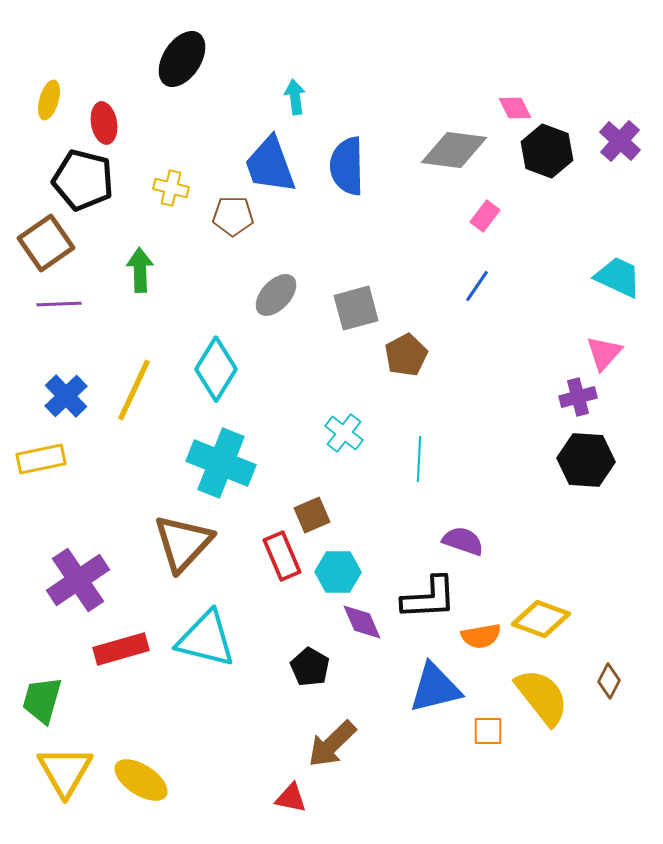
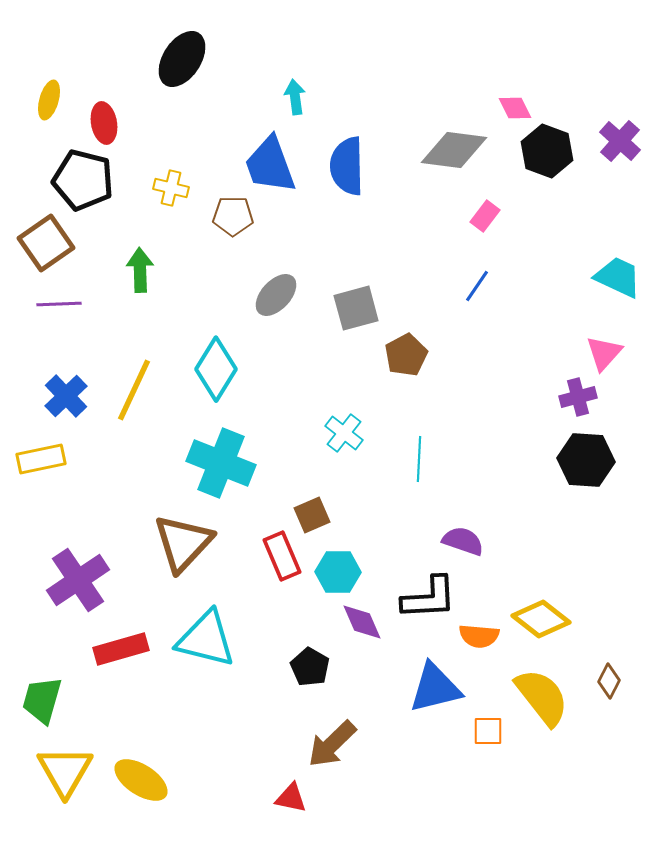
yellow diamond at (541, 619): rotated 18 degrees clockwise
orange semicircle at (481, 636): moved 2 px left; rotated 15 degrees clockwise
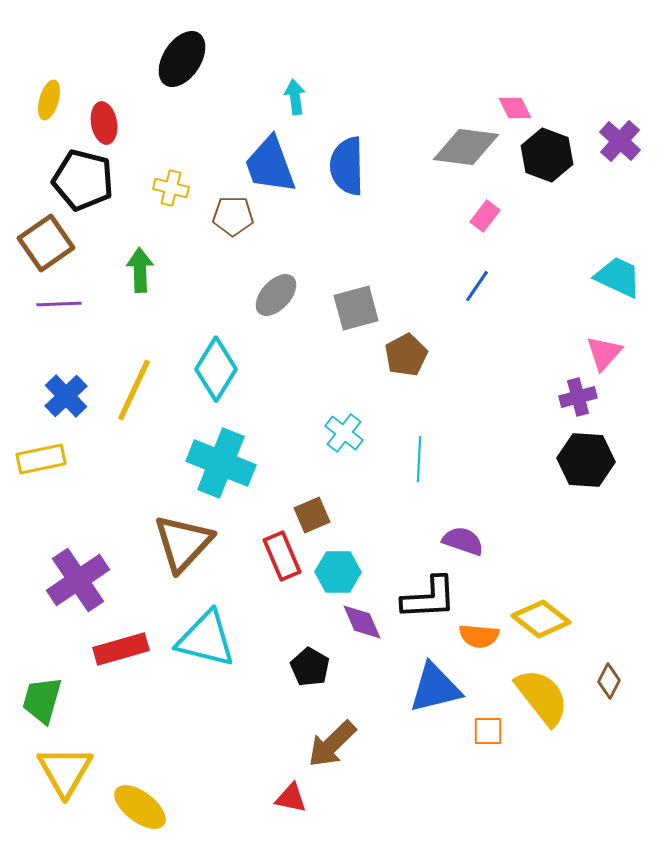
gray diamond at (454, 150): moved 12 px right, 3 px up
black hexagon at (547, 151): moved 4 px down
yellow ellipse at (141, 780): moved 1 px left, 27 px down; rotated 4 degrees clockwise
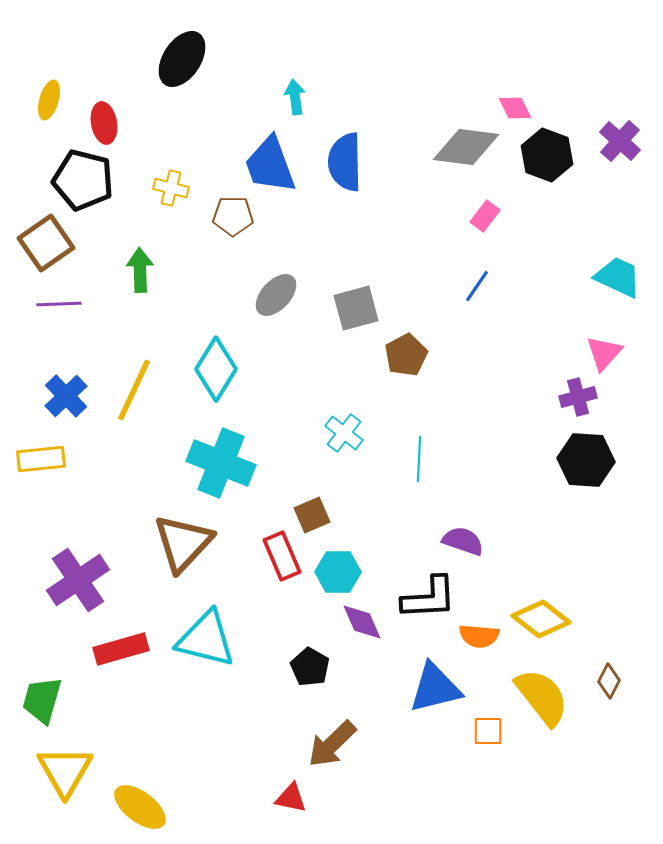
blue semicircle at (347, 166): moved 2 px left, 4 px up
yellow rectangle at (41, 459): rotated 6 degrees clockwise
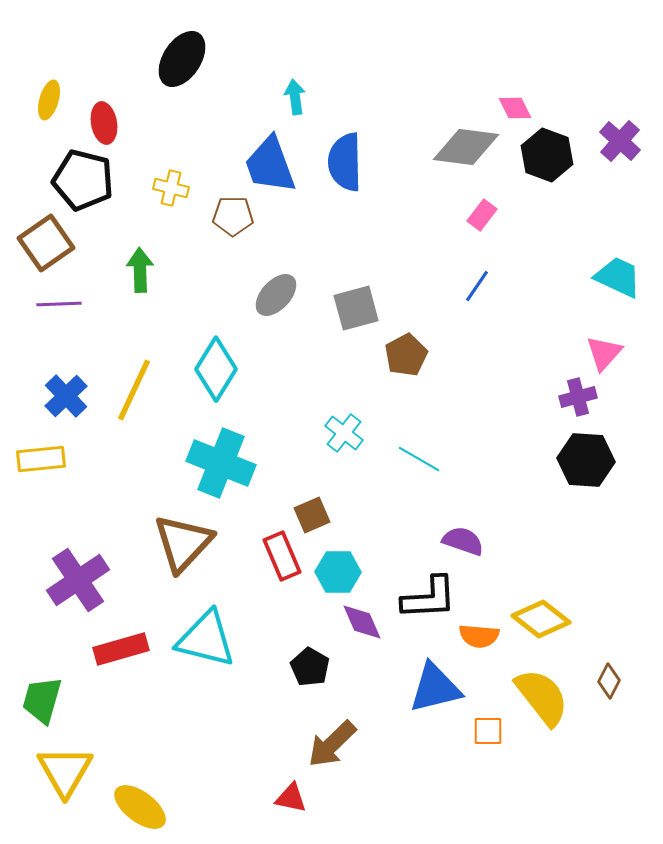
pink rectangle at (485, 216): moved 3 px left, 1 px up
cyan line at (419, 459): rotated 63 degrees counterclockwise
